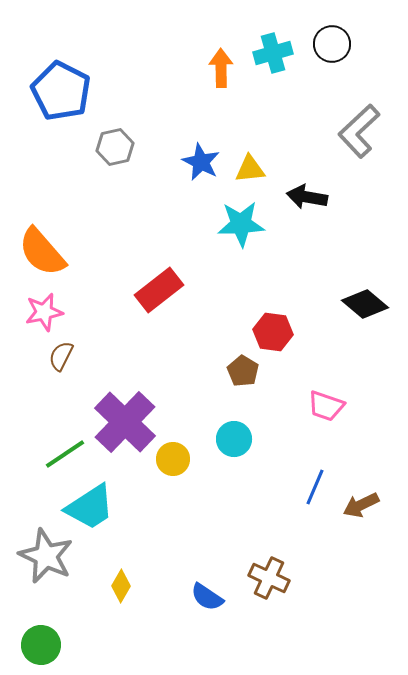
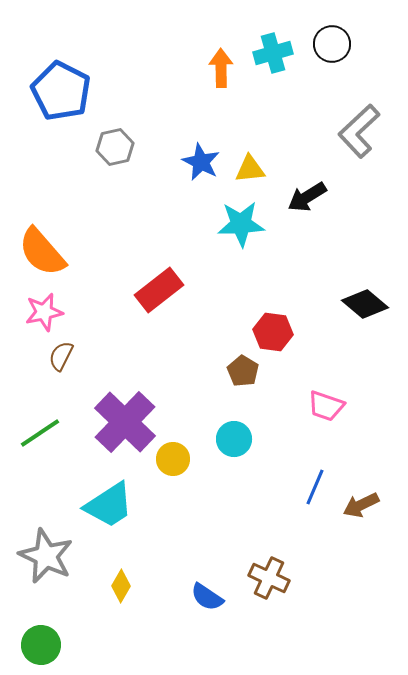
black arrow: rotated 42 degrees counterclockwise
green line: moved 25 px left, 21 px up
cyan trapezoid: moved 19 px right, 2 px up
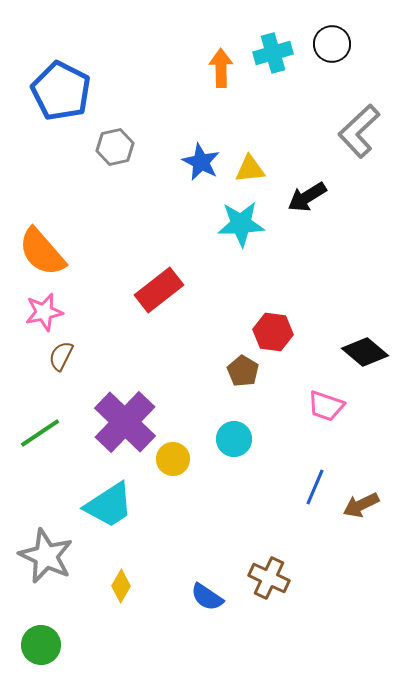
black diamond: moved 48 px down
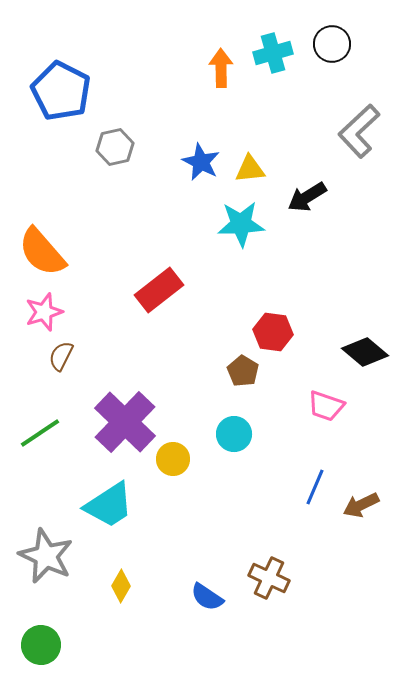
pink star: rotated 6 degrees counterclockwise
cyan circle: moved 5 px up
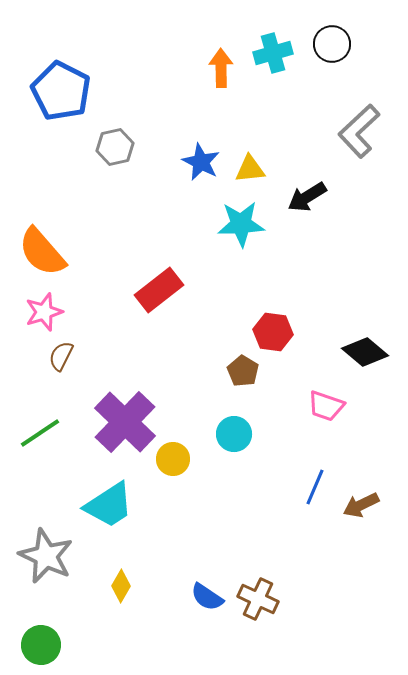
brown cross: moved 11 px left, 21 px down
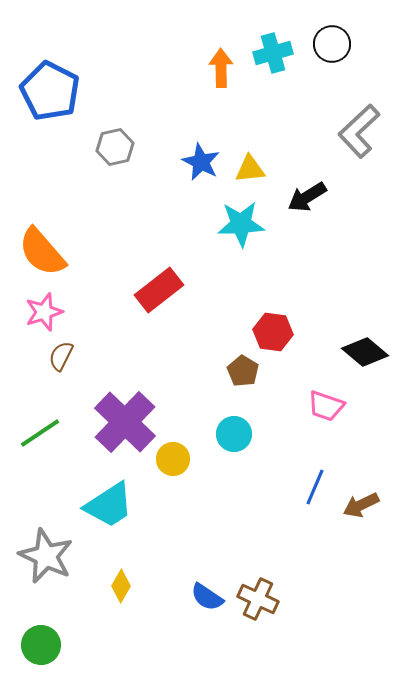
blue pentagon: moved 11 px left
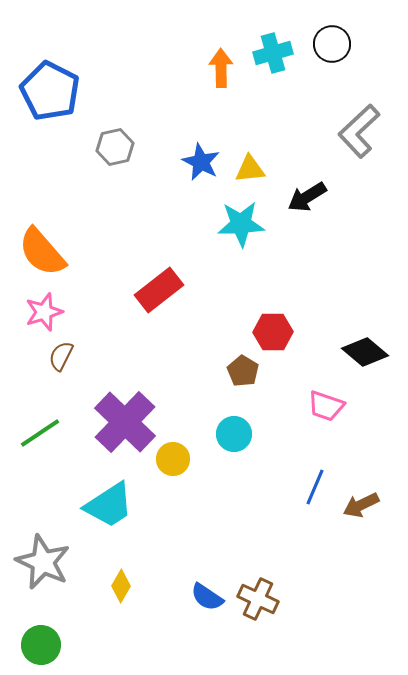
red hexagon: rotated 9 degrees counterclockwise
gray star: moved 3 px left, 6 px down
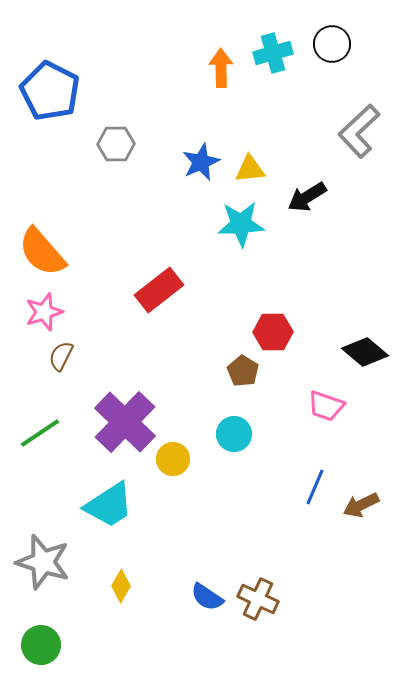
gray hexagon: moved 1 px right, 3 px up; rotated 12 degrees clockwise
blue star: rotated 21 degrees clockwise
gray star: rotated 8 degrees counterclockwise
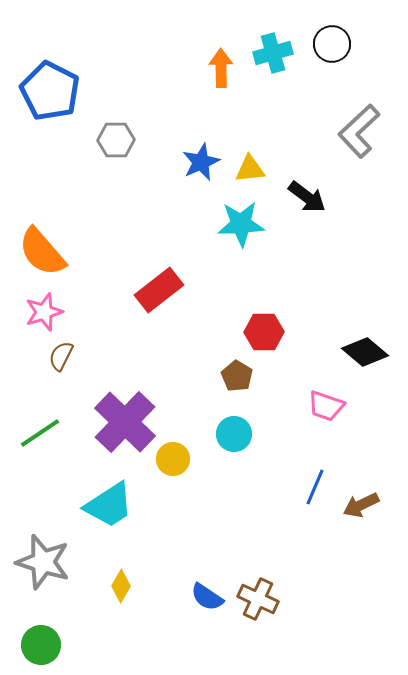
gray hexagon: moved 4 px up
black arrow: rotated 111 degrees counterclockwise
red hexagon: moved 9 px left
brown pentagon: moved 6 px left, 5 px down
